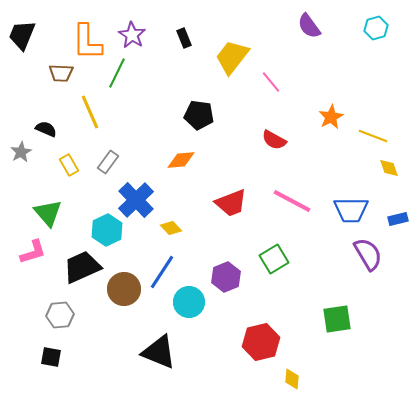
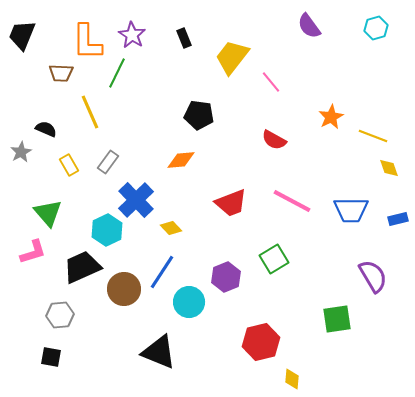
purple semicircle at (368, 254): moved 5 px right, 22 px down
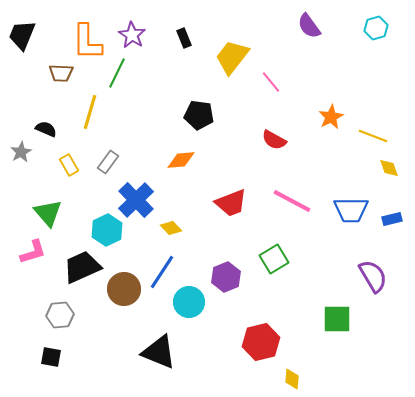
yellow line at (90, 112): rotated 40 degrees clockwise
blue rectangle at (398, 219): moved 6 px left
green square at (337, 319): rotated 8 degrees clockwise
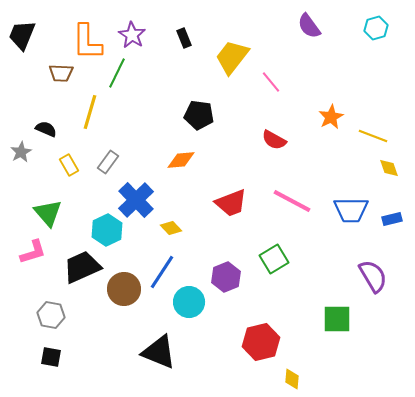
gray hexagon at (60, 315): moved 9 px left; rotated 16 degrees clockwise
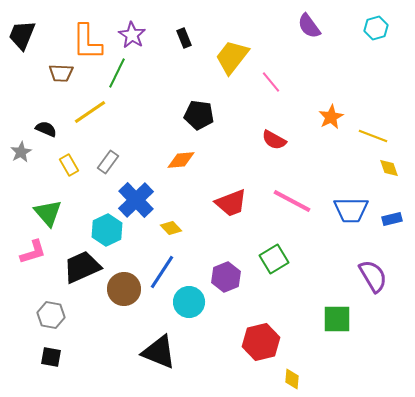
yellow line at (90, 112): rotated 40 degrees clockwise
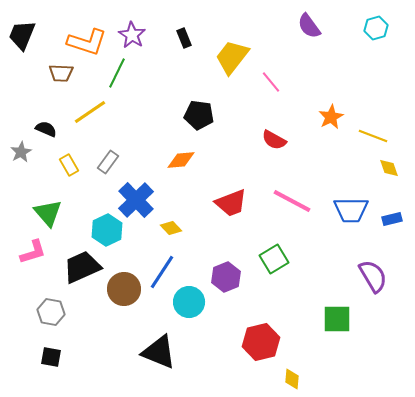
orange L-shape at (87, 42): rotated 72 degrees counterclockwise
gray hexagon at (51, 315): moved 3 px up
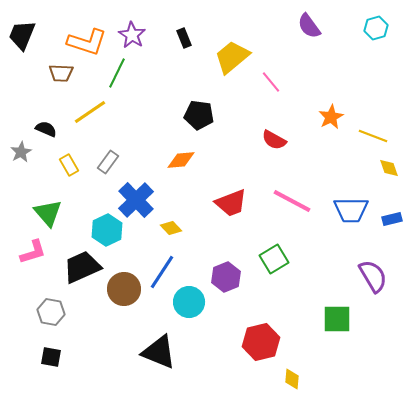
yellow trapezoid at (232, 57): rotated 12 degrees clockwise
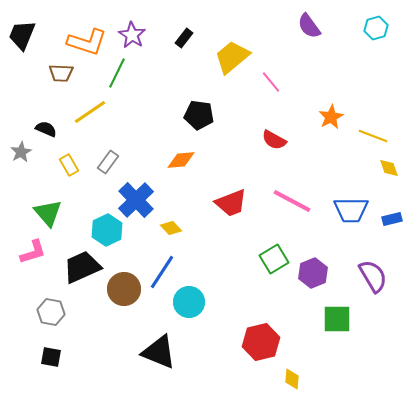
black rectangle at (184, 38): rotated 60 degrees clockwise
purple hexagon at (226, 277): moved 87 px right, 4 px up
